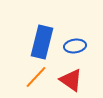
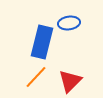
blue ellipse: moved 6 px left, 23 px up
red triangle: moved 1 px left, 1 px down; rotated 40 degrees clockwise
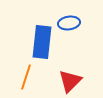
blue rectangle: rotated 8 degrees counterclockwise
orange line: moved 10 px left; rotated 25 degrees counterclockwise
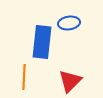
orange line: moved 2 px left; rotated 15 degrees counterclockwise
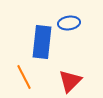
orange line: rotated 30 degrees counterclockwise
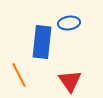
orange line: moved 5 px left, 2 px up
red triangle: rotated 20 degrees counterclockwise
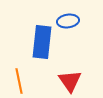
blue ellipse: moved 1 px left, 2 px up
orange line: moved 6 px down; rotated 15 degrees clockwise
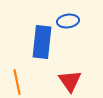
orange line: moved 2 px left, 1 px down
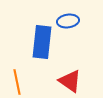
red triangle: rotated 20 degrees counterclockwise
